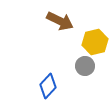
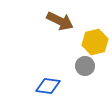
blue diamond: rotated 55 degrees clockwise
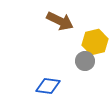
gray circle: moved 5 px up
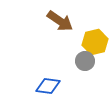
brown arrow: rotated 8 degrees clockwise
